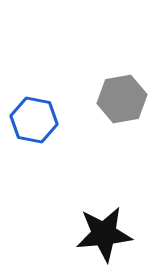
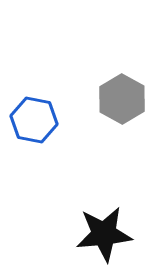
gray hexagon: rotated 21 degrees counterclockwise
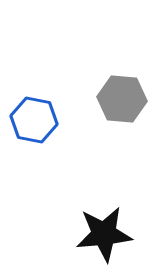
gray hexagon: rotated 24 degrees counterclockwise
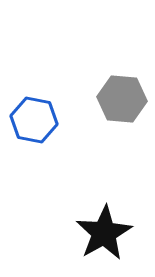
black star: moved 1 px up; rotated 24 degrees counterclockwise
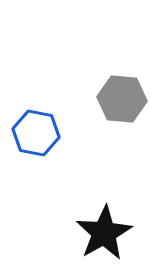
blue hexagon: moved 2 px right, 13 px down
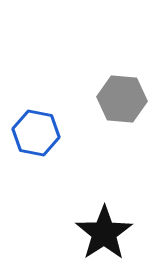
black star: rotated 4 degrees counterclockwise
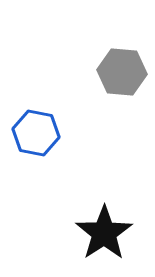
gray hexagon: moved 27 px up
